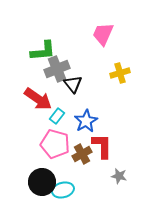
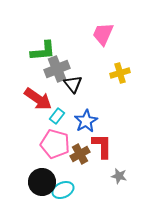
brown cross: moved 2 px left
cyan ellipse: rotated 10 degrees counterclockwise
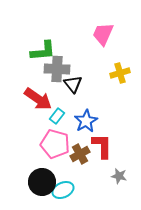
gray cross: rotated 25 degrees clockwise
